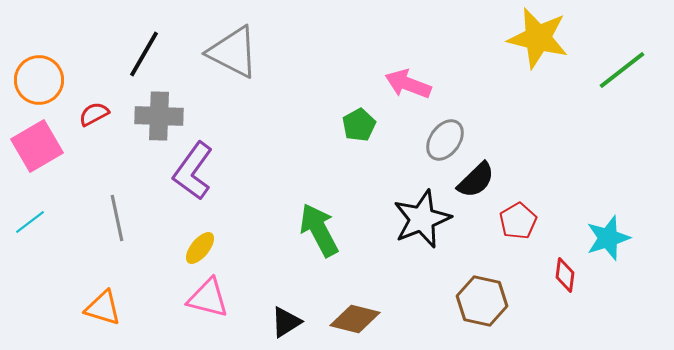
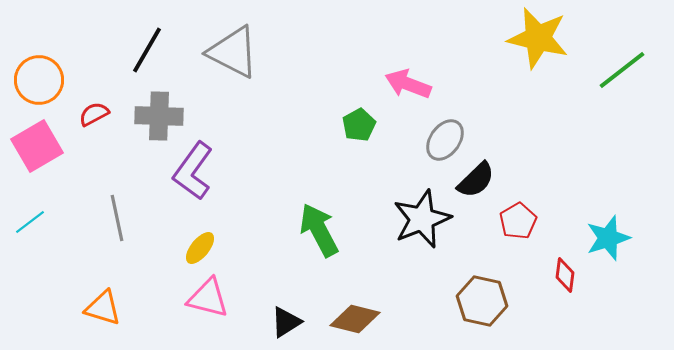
black line: moved 3 px right, 4 px up
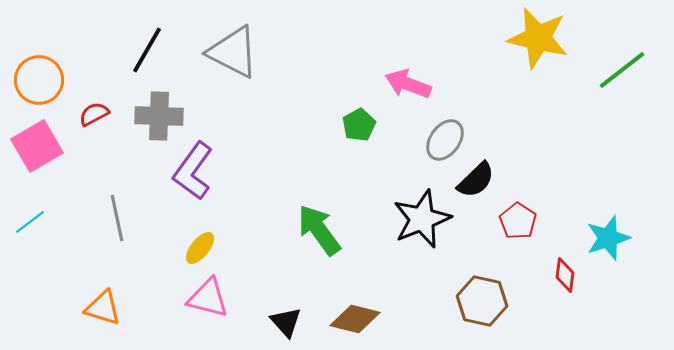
red pentagon: rotated 9 degrees counterclockwise
green arrow: rotated 8 degrees counterclockwise
black triangle: rotated 40 degrees counterclockwise
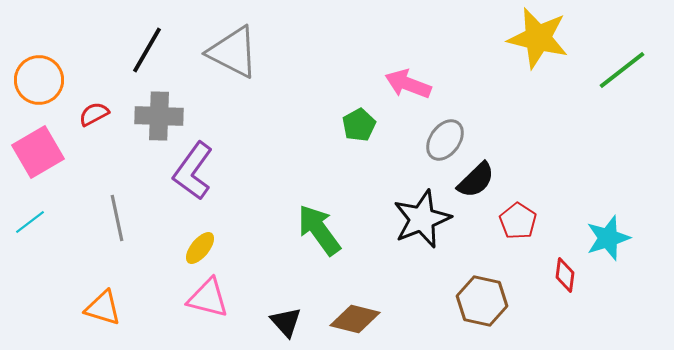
pink square: moved 1 px right, 6 px down
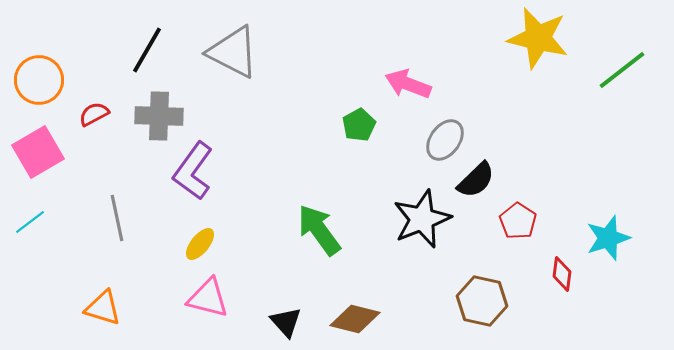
yellow ellipse: moved 4 px up
red diamond: moved 3 px left, 1 px up
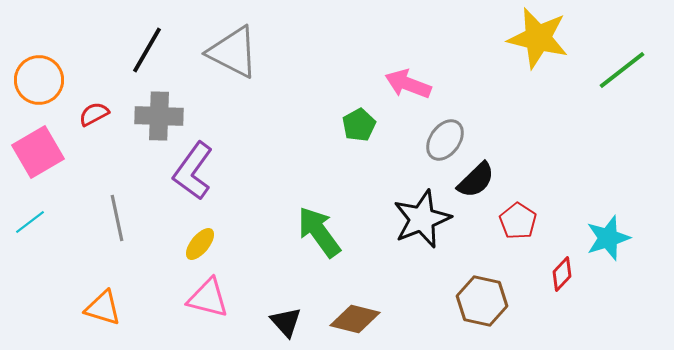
green arrow: moved 2 px down
red diamond: rotated 36 degrees clockwise
